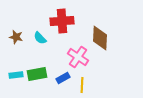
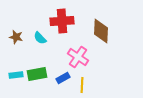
brown diamond: moved 1 px right, 7 px up
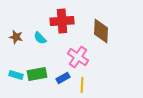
cyan rectangle: rotated 24 degrees clockwise
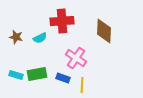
brown diamond: moved 3 px right
cyan semicircle: rotated 72 degrees counterclockwise
pink cross: moved 2 px left, 1 px down
blue rectangle: rotated 48 degrees clockwise
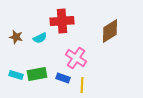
brown diamond: moved 6 px right; rotated 55 degrees clockwise
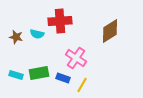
red cross: moved 2 px left
cyan semicircle: moved 3 px left, 4 px up; rotated 40 degrees clockwise
green rectangle: moved 2 px right, 1 px up
yellow line: rotated 28 degrees clockwise
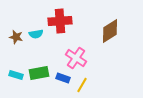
cyan semicircle: moved 1 px left; rotated 24 degrees counterclockwise
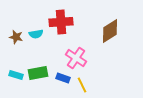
red cross: moved 1 px right, 1 px down
green rectangle: moved 1 px left
yellow line: rotated 56 degrees counterclockwise
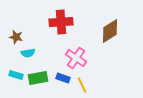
cyan semicircle: moved 8 px left, 19 px down
green rectangle: moved 5 px down
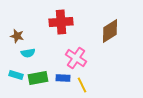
brown star: moved 1 px right, 1 px up
blue rectangle: rotated 16 degrees counterclockwise
